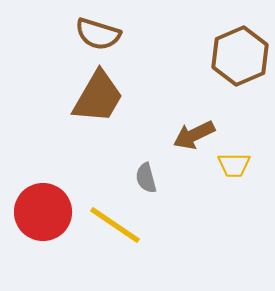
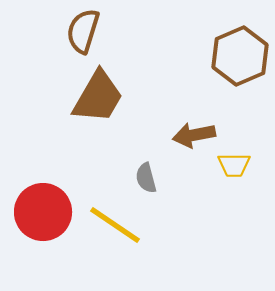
brown semicircle: moved 15 px left, 3 px up; rotated 90 degrees clockwise
brown arrow: rotated 15 degrees clockwise
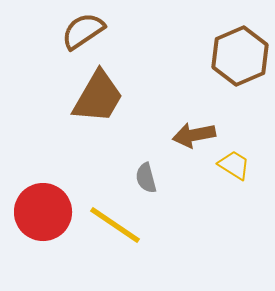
brown semicircle: rotated 39 degrees clockwise
yellow trapezoid: rotated 148 degrees counterclockwise
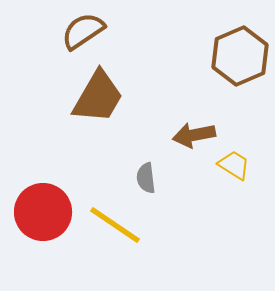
gray semicircle: rotated 8 degrees clockwise
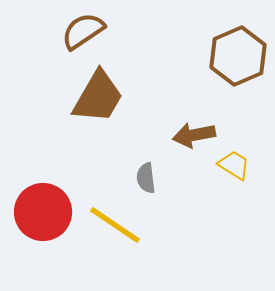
brown hexagon: moved 2 px left
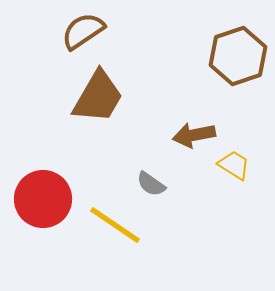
brown hexagon: rotated 4 degrees clockwise
gray semicircle: moved 5 px right, 6 px down; rotated 48 degrees counterclockwise
red circle: moved 13 px up
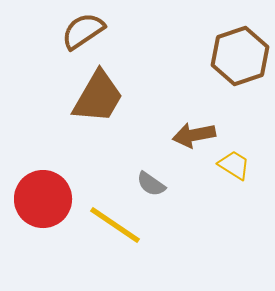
brown hexagon: moved 2 px right
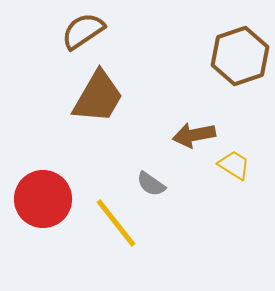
yellow line: moved 1 px right, 2 px up; rotated 18 degrees clockwise
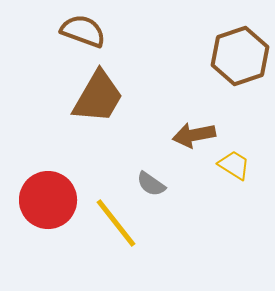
brown semicircle: rotated 54 degrees clockwise
red circle: moved 5 px right, 1 px down
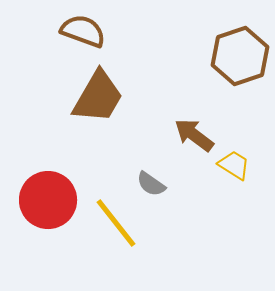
brown arrow: rotated 48 degrees clockwise
